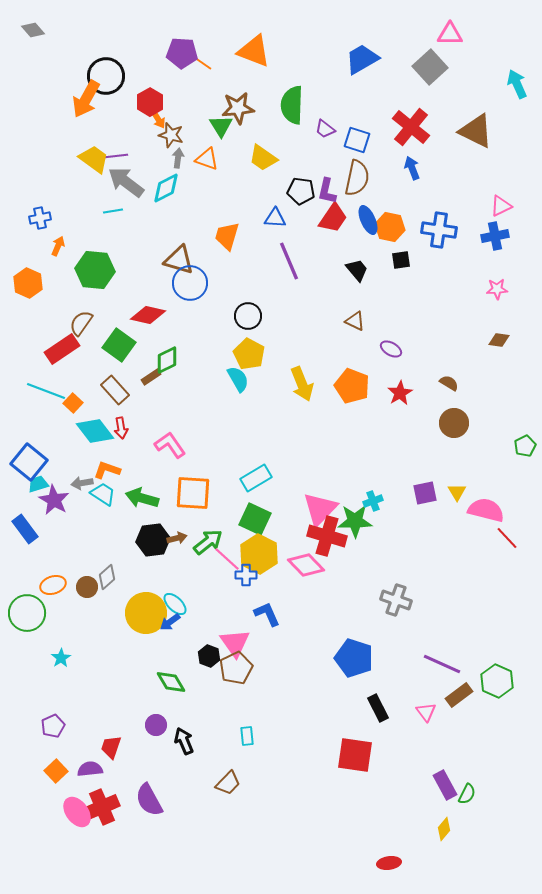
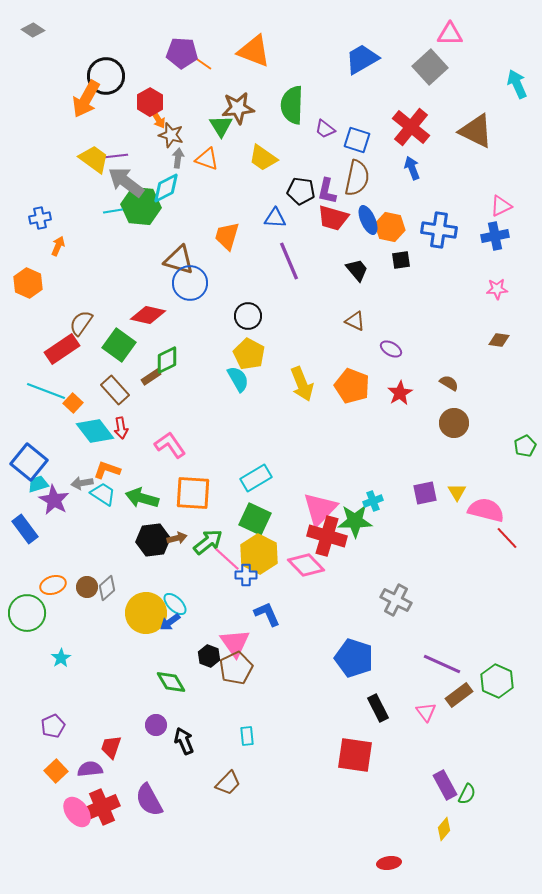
gray diamond at (33, 30): rotated 15 degrees counterclockwise
red trapezoid at (333, 218): rotated 72 degrees clockwise
green hexagon at (95, 270): moved 46 px right, 64 px up
gray diamond at (107, 577): moved 11 px down
gray cross at (396, 600): rotated 8 degrees clockwise
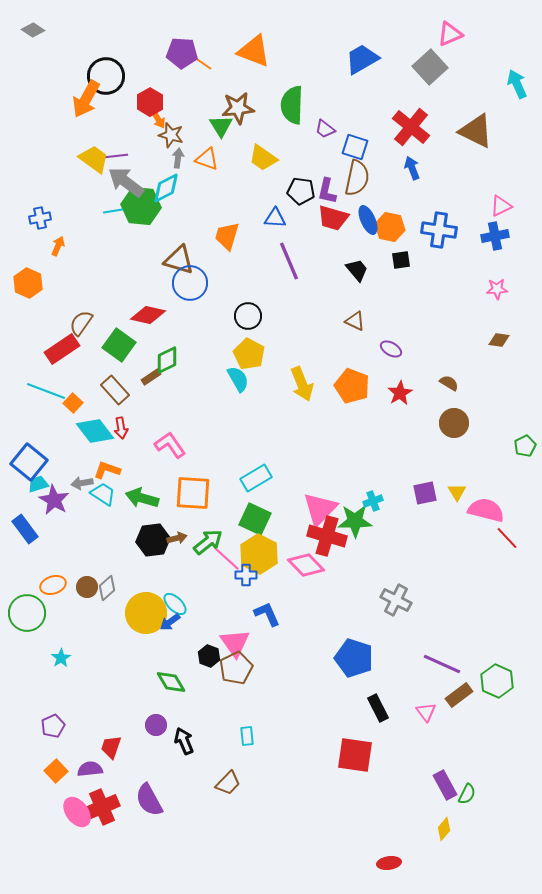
pink triangle at (450, 34): rotated 24 degrees counterclockwise
blue square at (357, 140): moved 2 px left, 7 px down
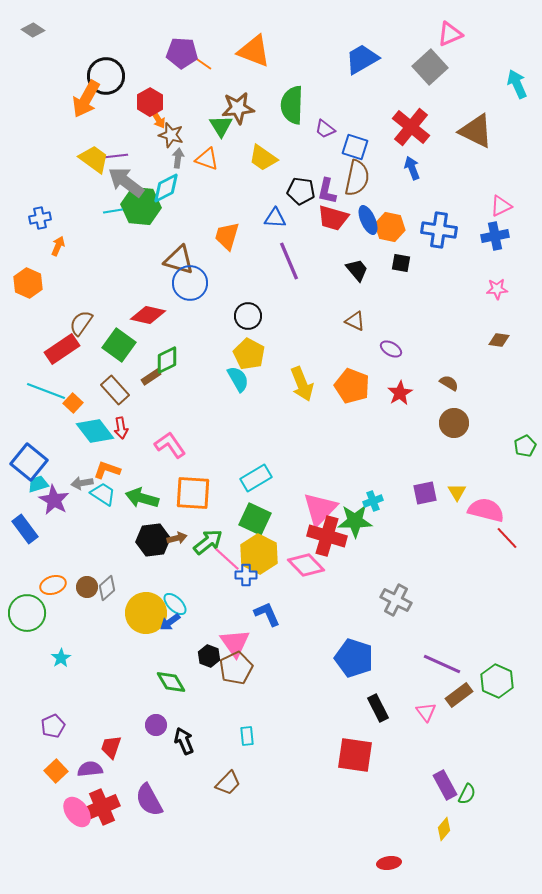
black square at (401, 260): moved 3 px down; rotated 18 degrees clockwise
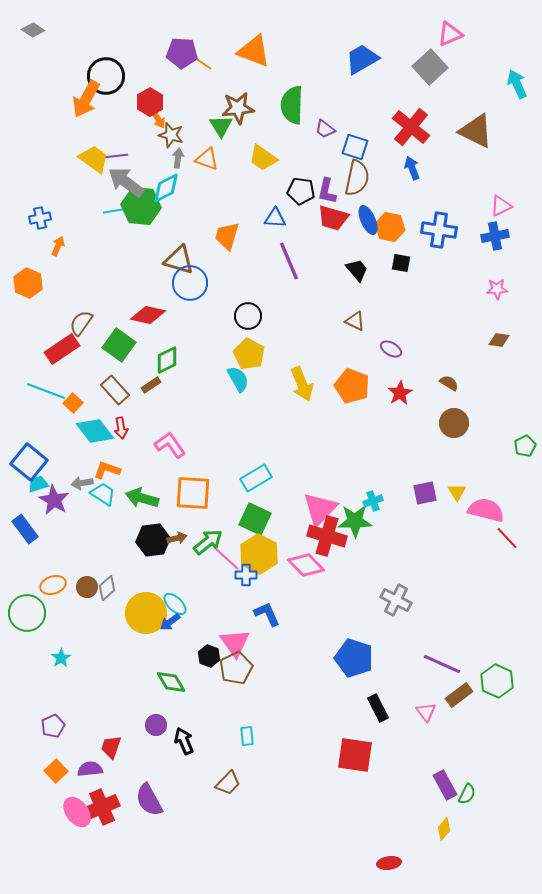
brown rectangle at (151, 377): moved 8 px down
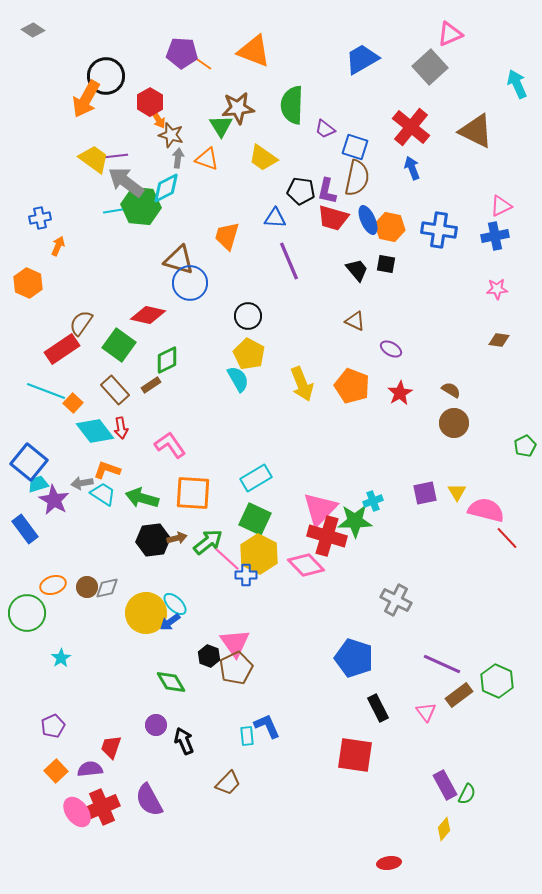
black square at (401, 263): moved 15 px left, 1 px down
brown semicircle at (449, 383): moved 2 px right, 7 px down
gray diamond at (107, 588): rotated 30 degrees clockwise
blue L-shape at (267, 614): moved 112 px down
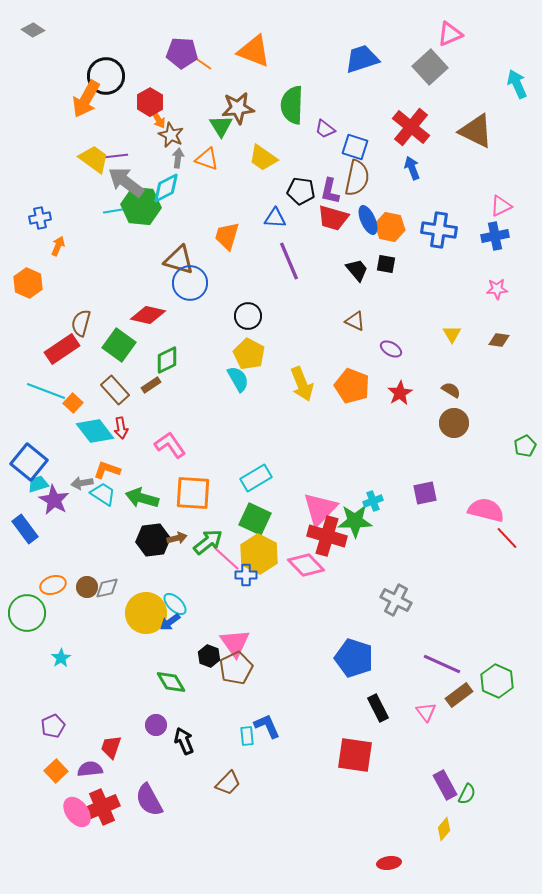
blue trapezoid at (362, 59): rotated 12 degrees clockwise
brown star at (171, 135): rotated 10 degrees clockwise
purple L-shape at (327, 191): moved 3 px right
brown semicircle at (81, 323): rotated 20 degrees counterclockwise
yellow triangle at (457, 492): moved 5 px left, 158 px up
